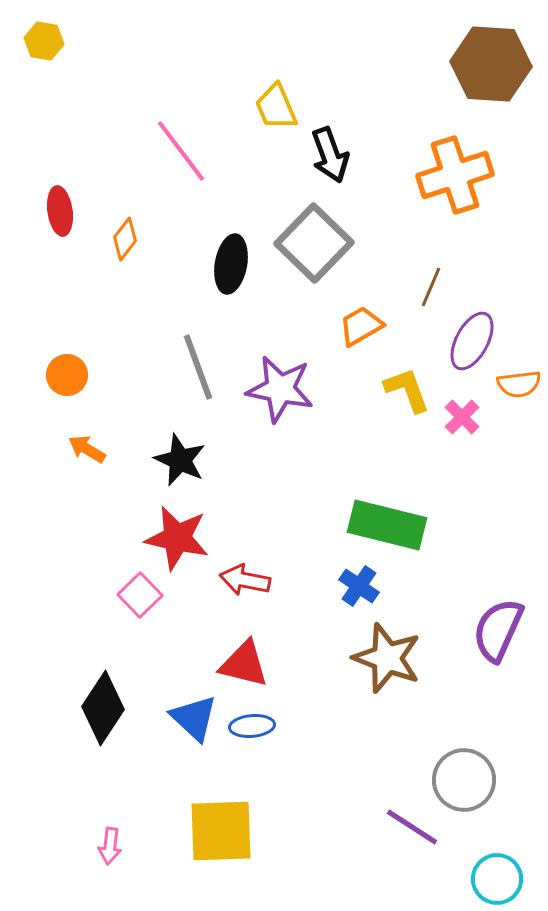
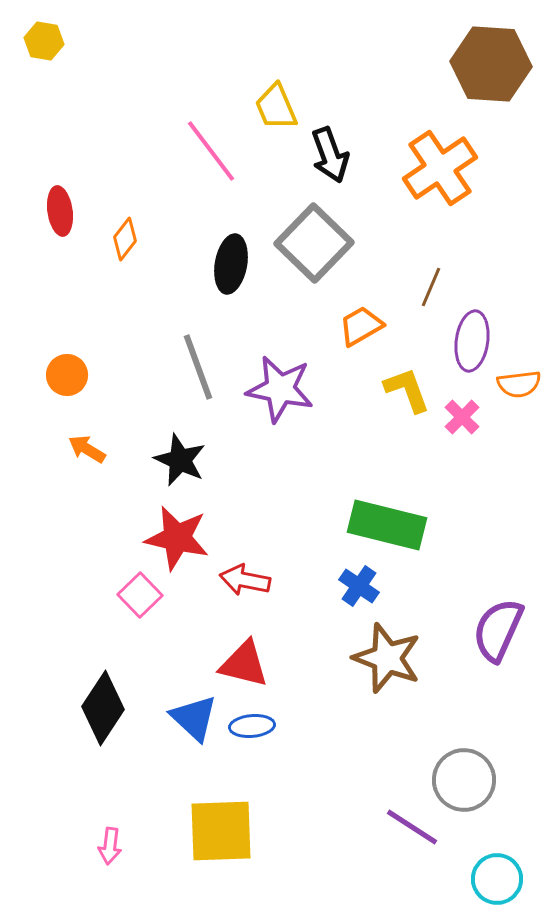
pink line: moved 30 px right
orange cross: moved 15 px left, 7 px up; rotated 16 degrees counterclockwise
purple ellipse: rotated 20 degrees counterclockwise
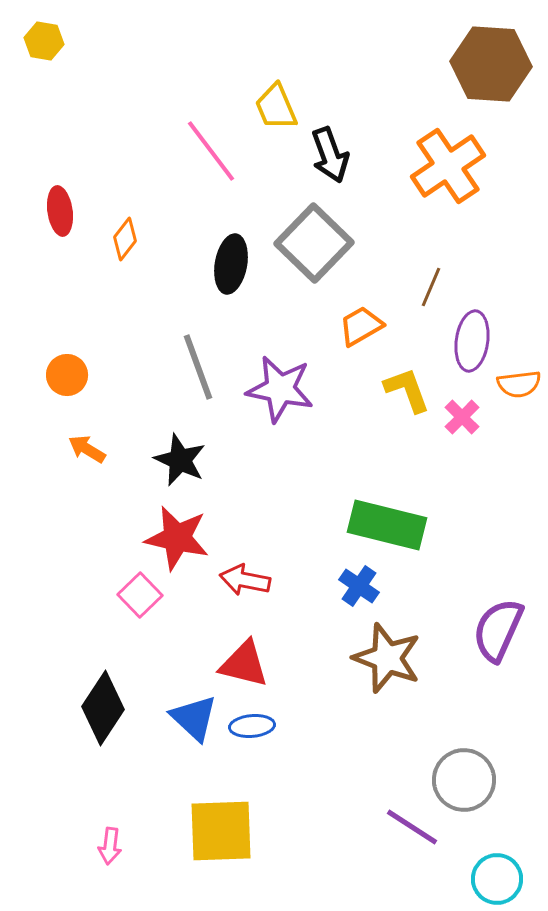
orange cross: moved 8 px right, 2 px up
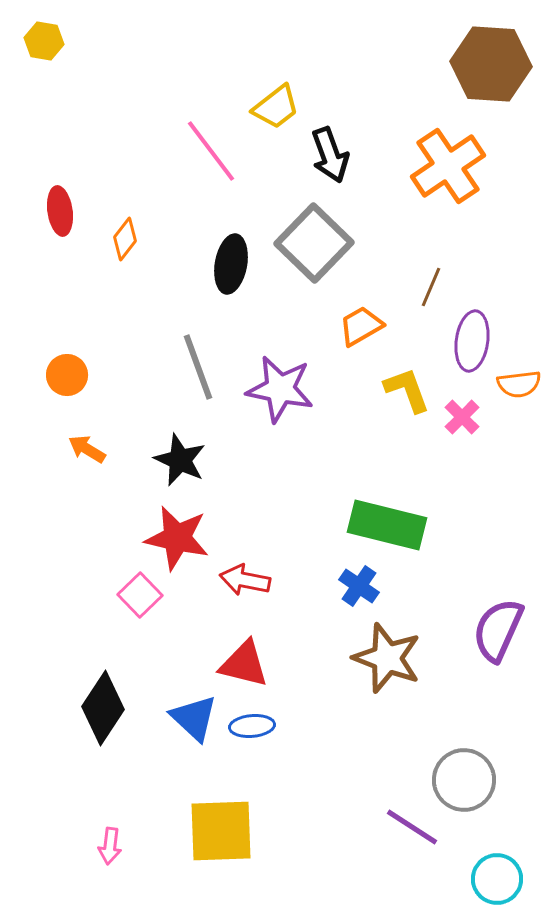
yellow trapezoid: rotated 105 degrees counterclockwise
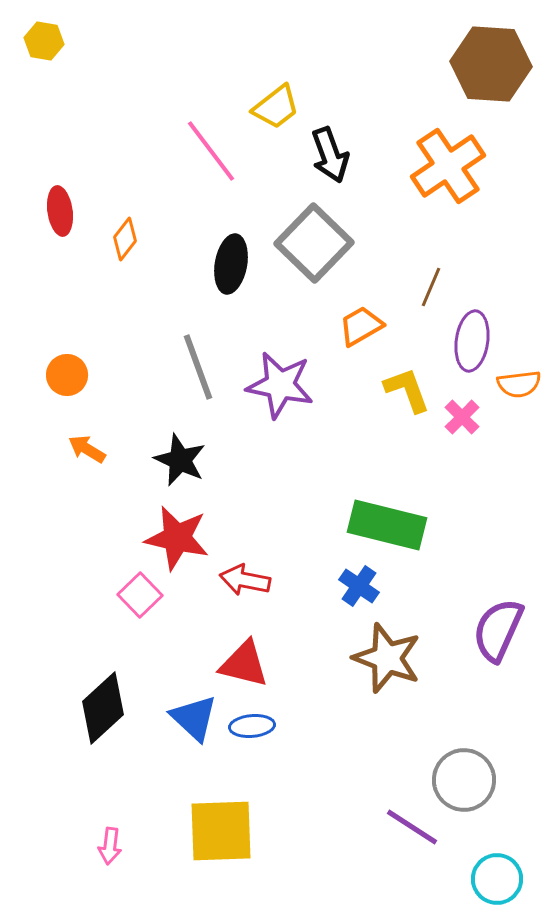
purple star: moved 4 px up
black diamond: rotated 14 degrees clockwise
